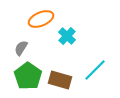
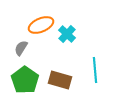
orange ellipse: moved 6 px down
cyan cross: moved 2 px up
cyan line: rotated 50 degrees counterclockwise
green pentagon: moved 3 px left, 4 px down
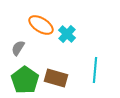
orange ellipse: rotated 55 degrees clockwise
gray semicircle: moved 3 px left
cyan line: rotated 10 degrees clockwise
brown rectangle: moved 4 px left, 2 px up
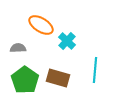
cyan cross: moved 7 px down
gray semicircle: rotated 56 degrees clockwise
brown rectangle: moved 2 px right
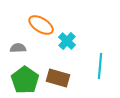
cyan line: moved 5 px right, 4 px up
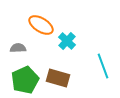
cyan line: moved 3 px right; rotated 25 degrees counterclockwise
green pentagon: rotated 12 degrees clockwise
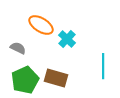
cyan cross: moved 2 px up
gray semicircle: rotated 28 degrees clockwise
cyan line: rotated 20 degrees clockwise
brown rectangle: moved 2 px left
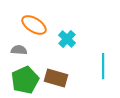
orange ellipse: moved 7 px left
gray semicircle: moved 1 px right, 2 px down; rotated 21 degrees counterclockwise
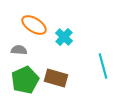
cyan cross: moved 3 px left, 2 px up
cyan line: rotated 15 degrees counterclockwise
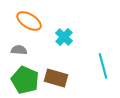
orange ellipse: moved 5 px left, 4 px up
green pentagon: rotated 24 degrees counterclockwise
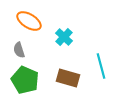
gray semicircle: rotated 112 degrees counterclockwise
cyan line: moved 2 px left
brown rectangle: moved 12 px right
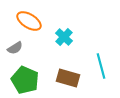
gray semicircle: moved 4 px left, 2 px up; rotated 105 degrees counterclockwise
